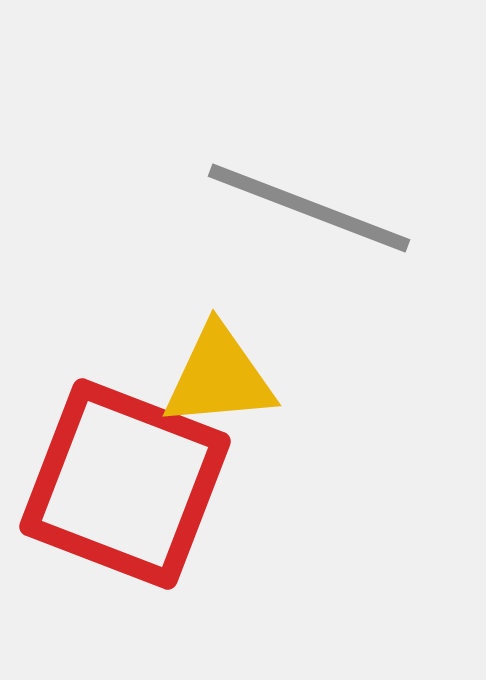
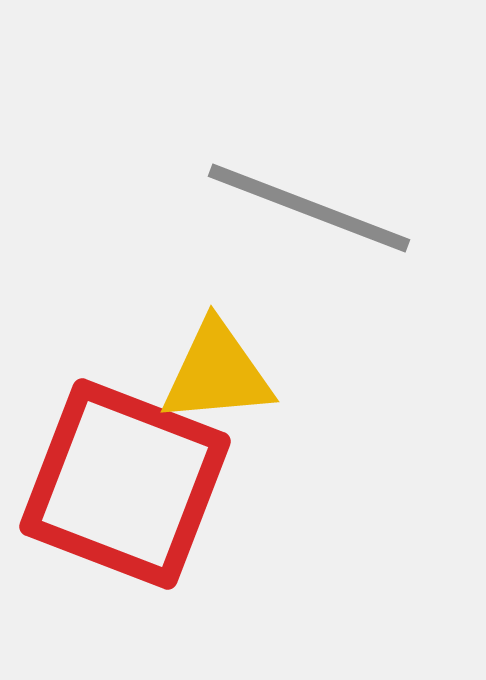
yellow triangle: moved 2 px left, 4 px up
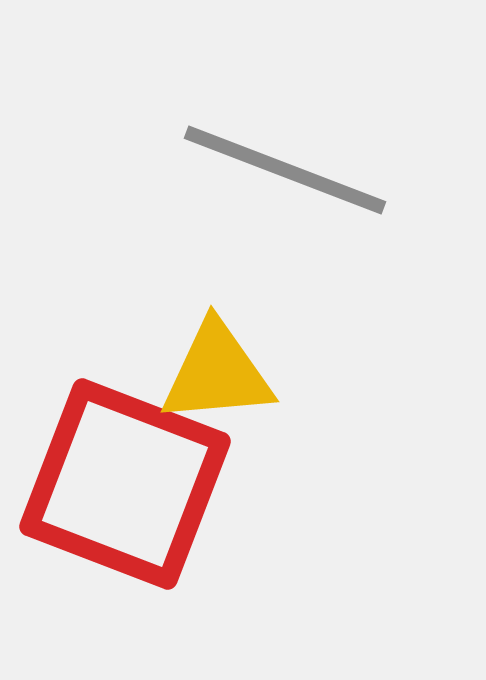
gray line: moved 24 px left, 38 px up
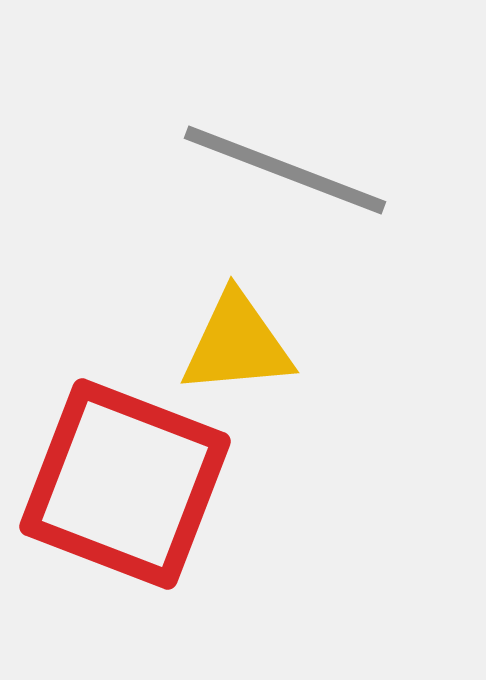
yellow triangle: moved 20 px right, 29 px up
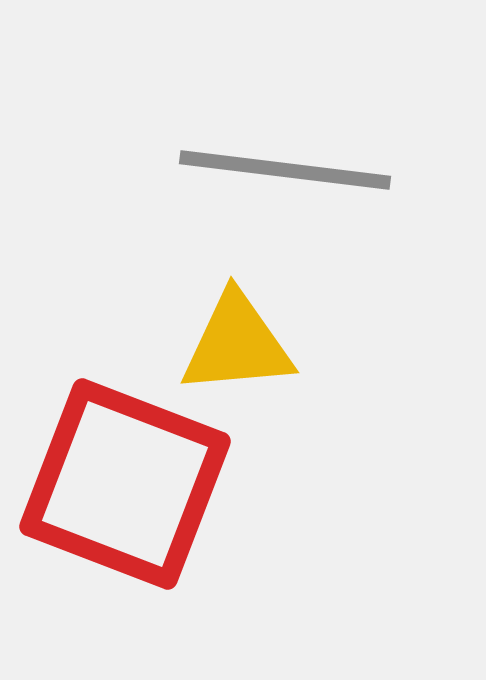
gray line: rotated 14 degrees counterclockwise
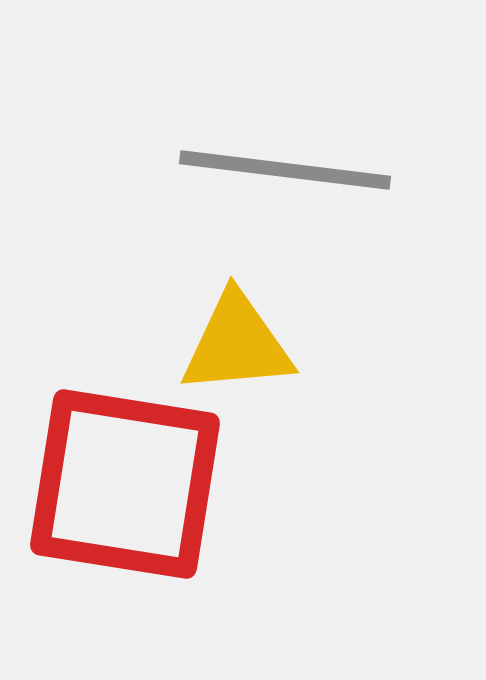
red square: rotated 12 degrees counterclockwise
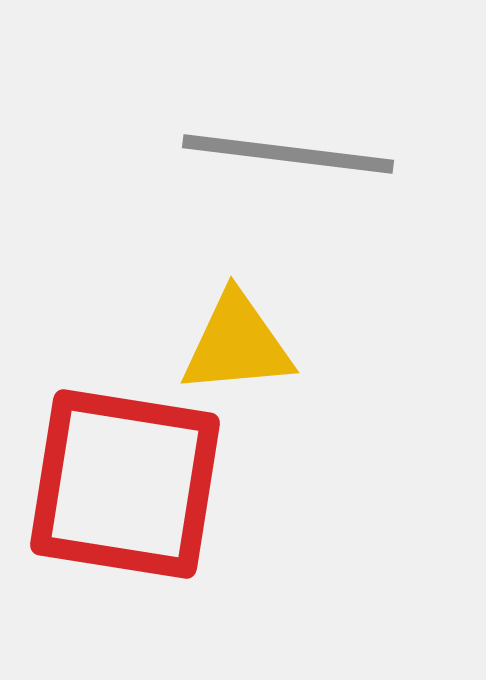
gray line: moved 3 px right, 16 px up
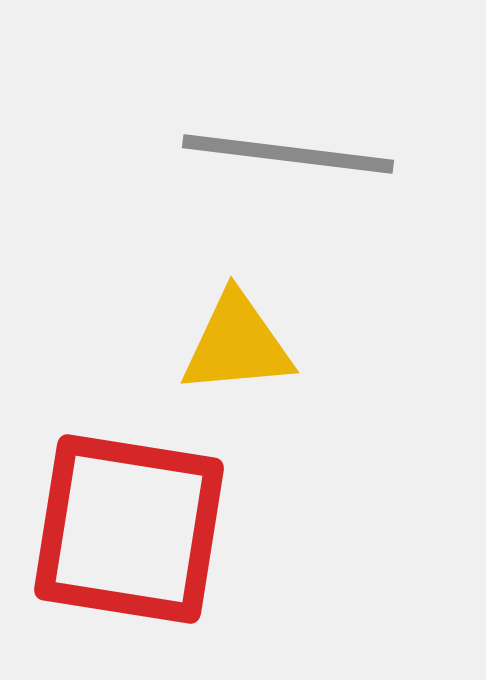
red square: moved 4 px right, 45 px down
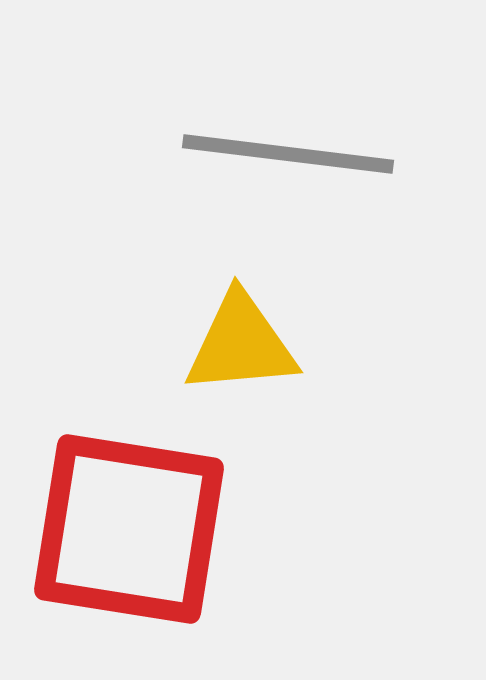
yellow triangle: moved 4 px right
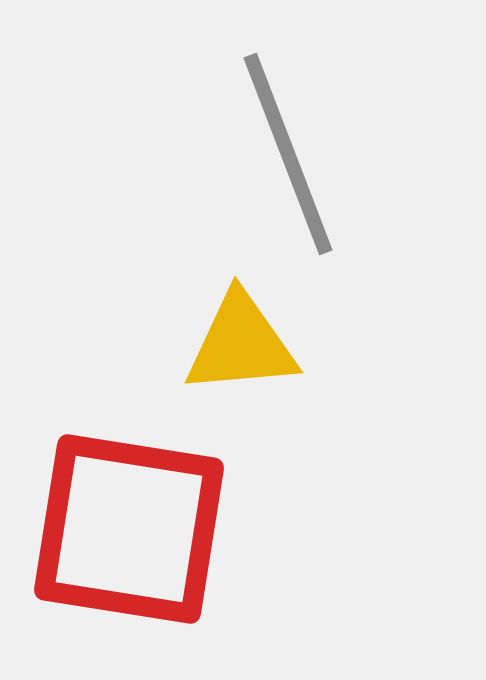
gray line: rotated 62 degrees clockwise
